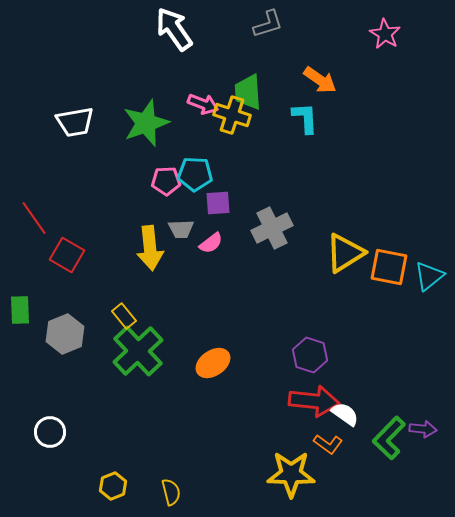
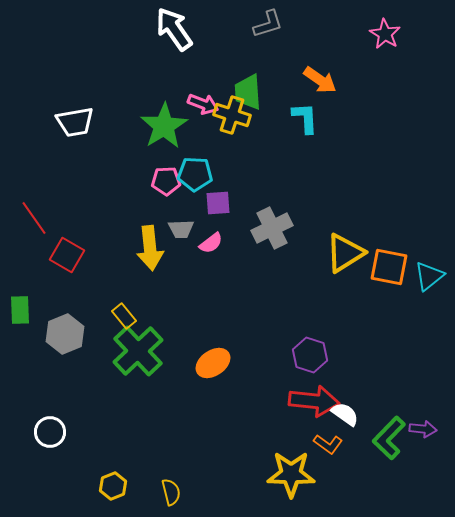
green star: moved 18 px right, 3 px down; rotated 12 degrees counterclockwise
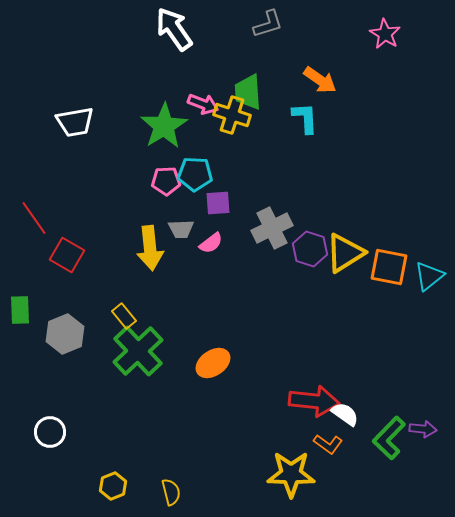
purple hexagon: moved 106 px up
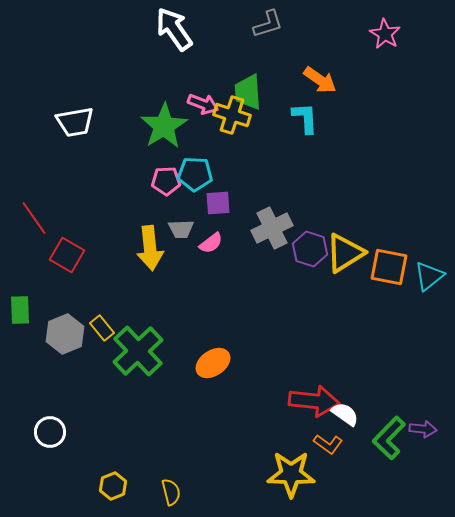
yellow rectangle: moved 22 px left, 12 px down
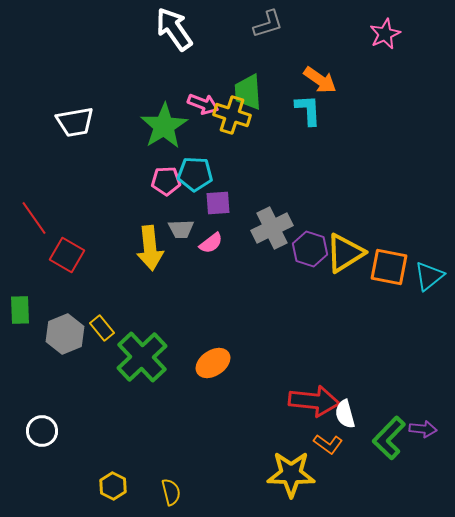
pink star: rotated 16 degrees clockwise
cyan L-shape: moved 3 px right, 8 px up
green cross: moved 4 px right, 6 px down
white semicircle: rotated 140 degrees counterclockwise
white circle: moved 8 px left, 1 px up
yellow hexagon: rotated 12 degrees counterclockwise
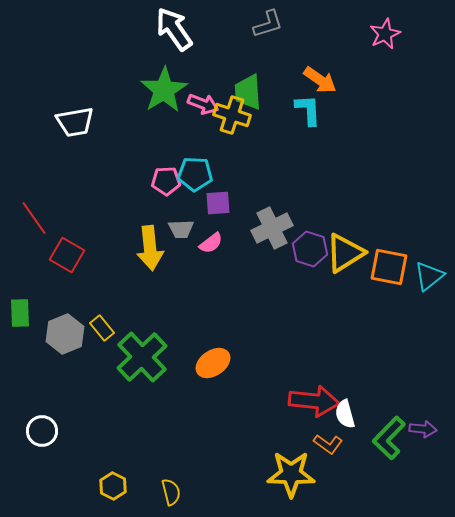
green star: moved 36 px up
green rectangle: moved 3 px down
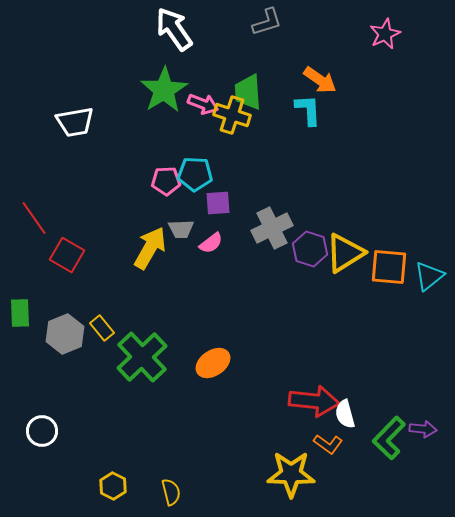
gray L-shape: moved 1 px left, 2 px up
yellow arrow: rotated 144 degrees counterclockwise
orange square: rotated 6 degrees counterclockwise
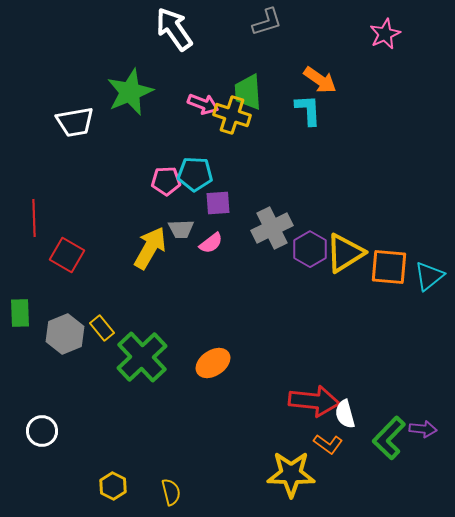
green star: moved 34 px left, 2 px down; rotated 9 degrees clockwise
red line: rotated 33 degrees clockwise
purple hexagon: rotated 12 degrees clockwise
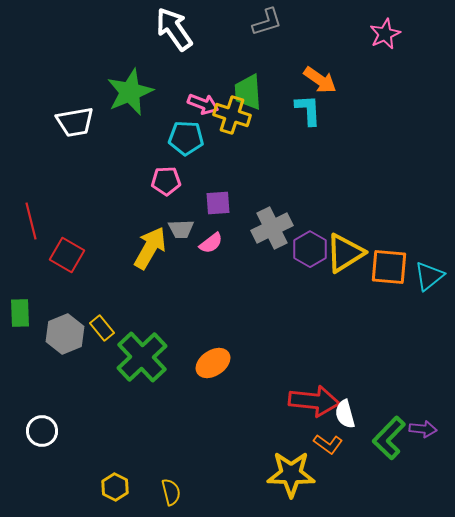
cyan pentagon: moved 9 px left, 36 px up
red line: moved 3 px left, 3 px down; rotated 12 degrees counterclockwise
yellow hexagon: moved 2 px right, 1 px down
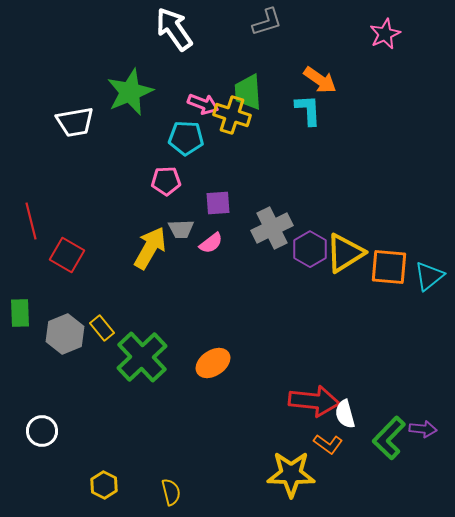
yellow hexagon: moved 11 px left, 2 px up
